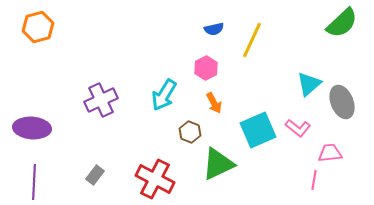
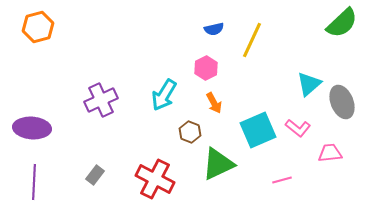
pink line: moved 32 px left; rotated 66 degrees clockwise
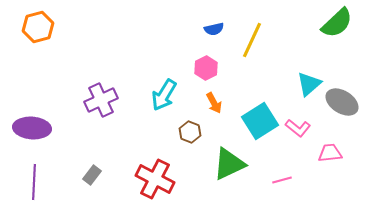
green semicircle: moved 5 px left
gray ellipse: rotated 36 degrees counterclockwise
cyan square: moved 2 px right, 9 px up; rotated 9 degrees counterclockwise
green triangle: moved 11 px right
gray rectangle: moved 3 px left
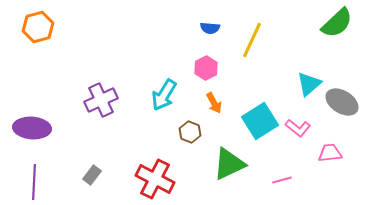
blue semicircle: moved 4 px left, 1 px up; rotated 18 degrees clockwise
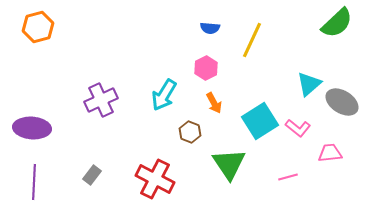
green triangle: rotated 39 degrees counterclockwise
pink line: moved 6 px right, 3 px up
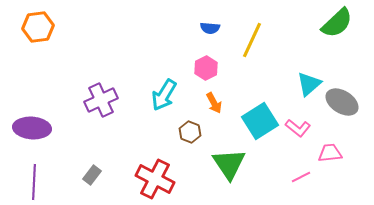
orange hexagon: rotated 8 degrees clockwise
pink line: moved 13 px right; rotated 12 degrees counterclockwise
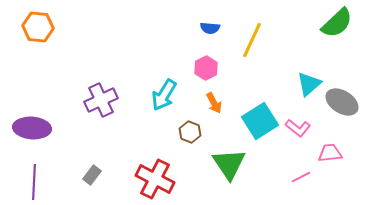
orange hexagon: rotated 12 degrees clockwise
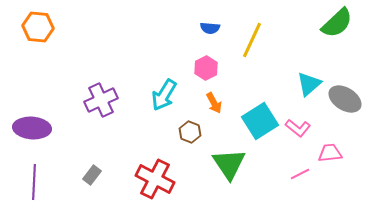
gray ellipse: moved 3 px right, 3 px up
pink line: moved 1 px left, 3 px up
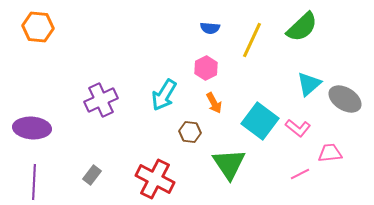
green semicircle: moved 35 px left, 4 px down
cyan square: rotated 21 degrees counterclockwise
brown hexagon: rotated 15 degrees counterclockwise
